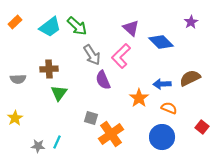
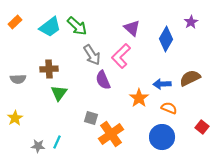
purple triangle: moved 1 px right
blue diamond: moved 5 px right, 3 px up; rotated 75 degrees clockwise
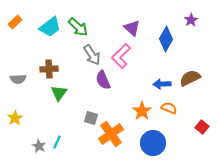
purple star: moved 2 px up
green arrow: moved 1 px right, 1 px down
orange star: moved 3 px right, 13 px down
blue circle: moved 9 px left, 6 px down
gray star: moved 1 px right; rotated 24 degrees clockwise
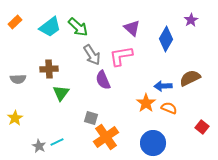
pink L-shape: rotated 35 degrees clockwise
blue arrow: moved 1 px right, 2 px down
green triangle: moved 2 px right
orange star: moved 4 px right, 8 px up
orange cross: moved 5 px left, 3 px down
cyan line: rotated 40 degrees clockwise
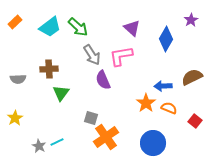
brown semicircle: moved 2 px right, 1 px up
red square: moved 7 px left, 6 px up
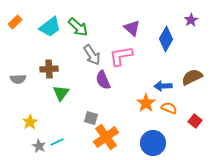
yellow star: moved 15 px right, 4 px down
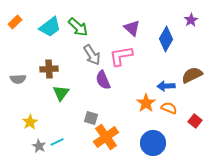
brown semicircle: moved 2 px up
blue arrow: moved 3 px right
